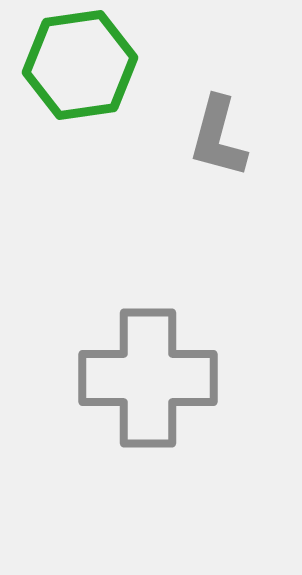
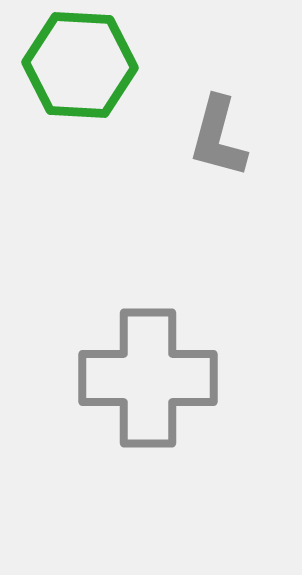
green hexagon: rotated 11 degrees clockwise
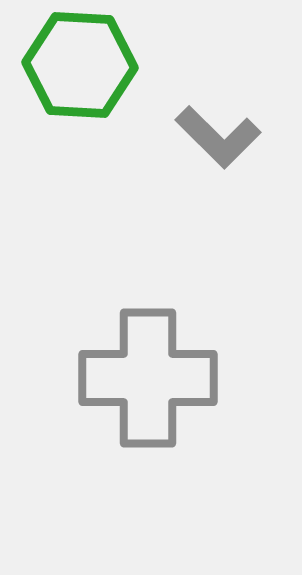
gray L-shape: rotated 60 degrees counterclockwise
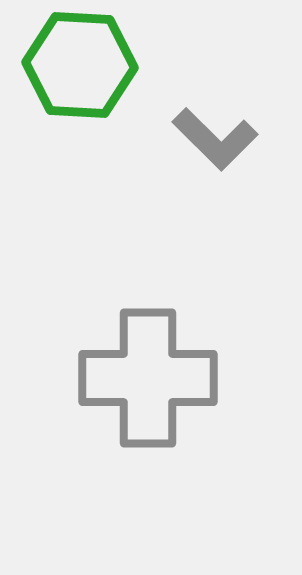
gray L-shape: moved 3 px left, 2 px down
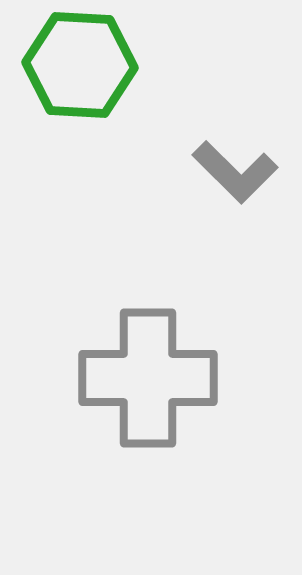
gray L-shape: moved 20 px right, 33 px down
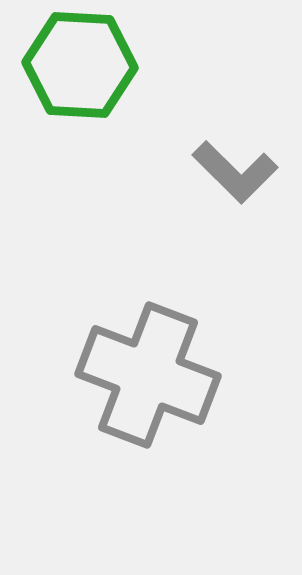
gray cross: moved 3 px up; rotated 21 degrees clockwise
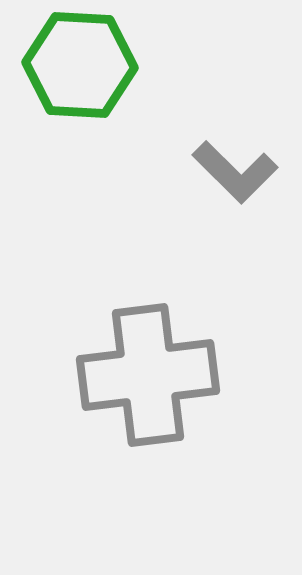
gray cross: rotated 28 degrees counterclockwise
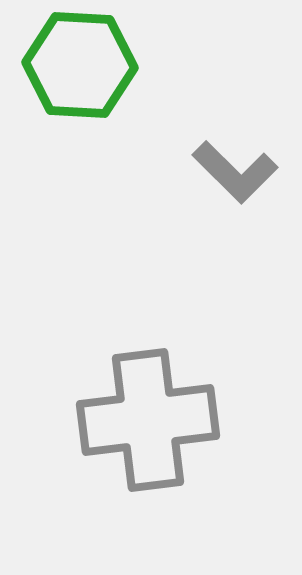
gray cross: moved 45 px down
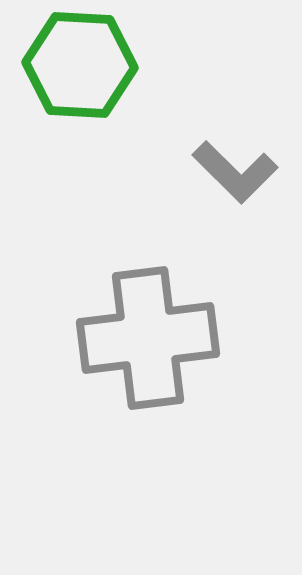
gray cross: moved 82 px up
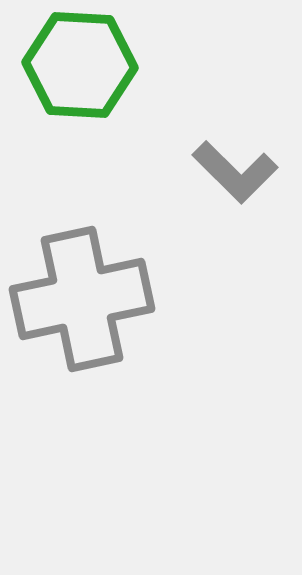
gray cross: moved 66 px left, 39 px up; rotated 5 degrees counterclockwise
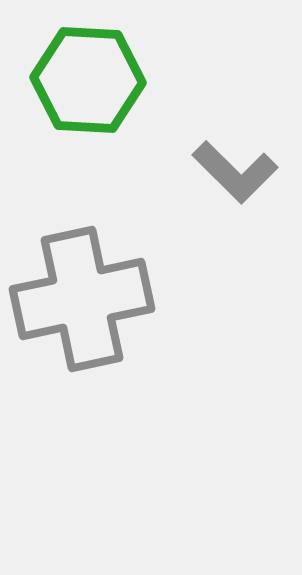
green hexagon: moved 8 px right, 15 px down
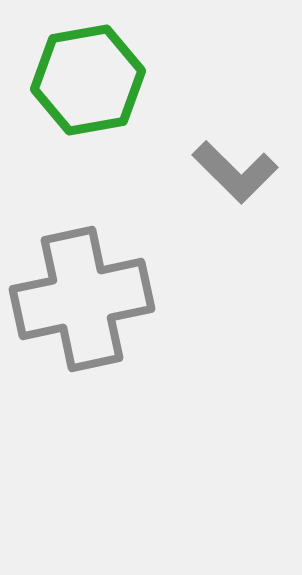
green hexagon: rotated 13 degrees counterclockwise
